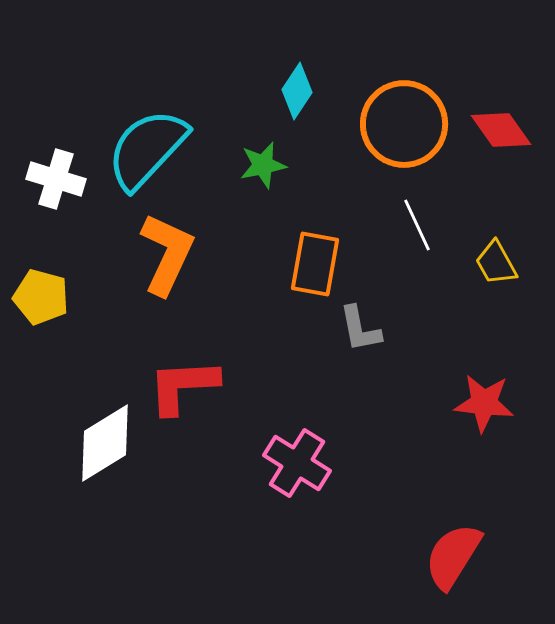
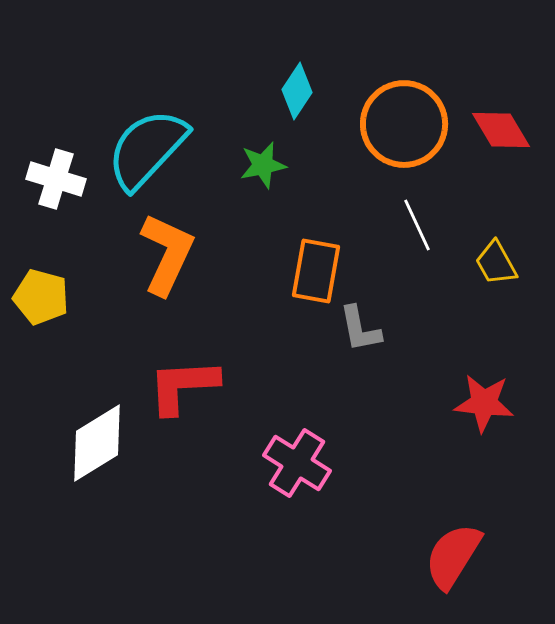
red diamond: rotated 4 degrees clockwise
orange rectangle: moved 1 px right, 7 px down
white diamond: moved 8 px left
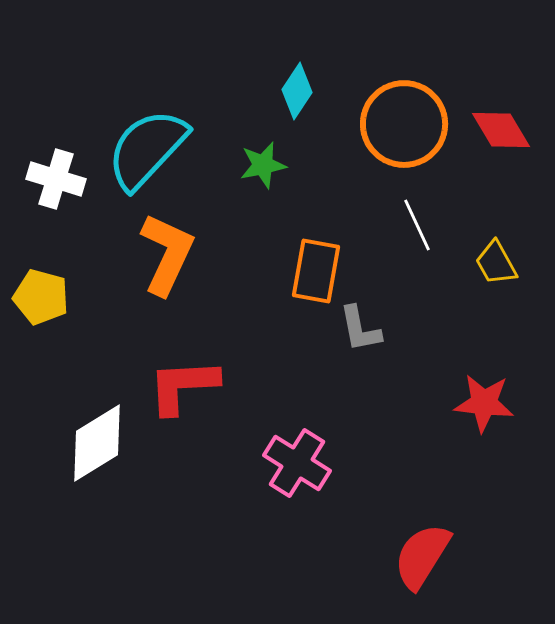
red semicircle: moved 31 px left
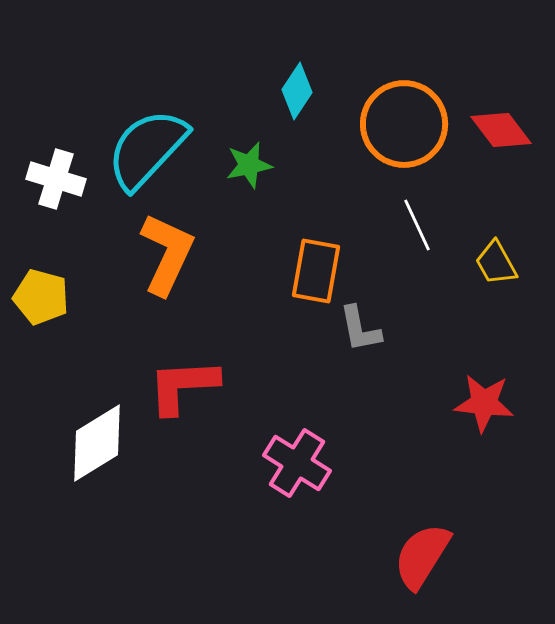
red diamond: rotated 6 degrees counterclockwise
green star: moved 14 px left
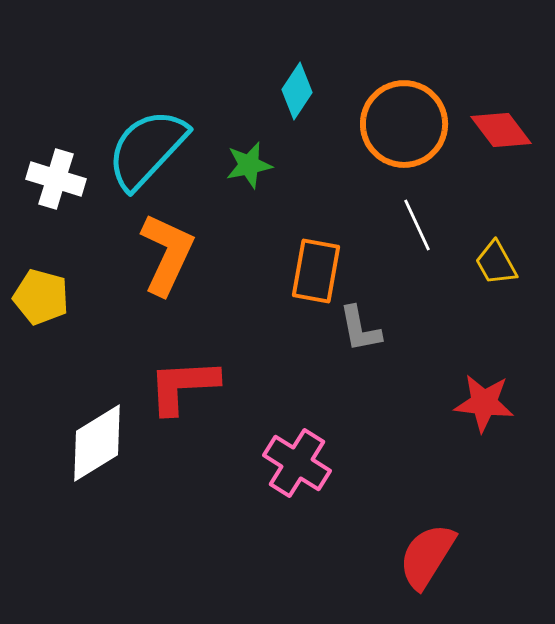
red semicircle: moved 5 px right
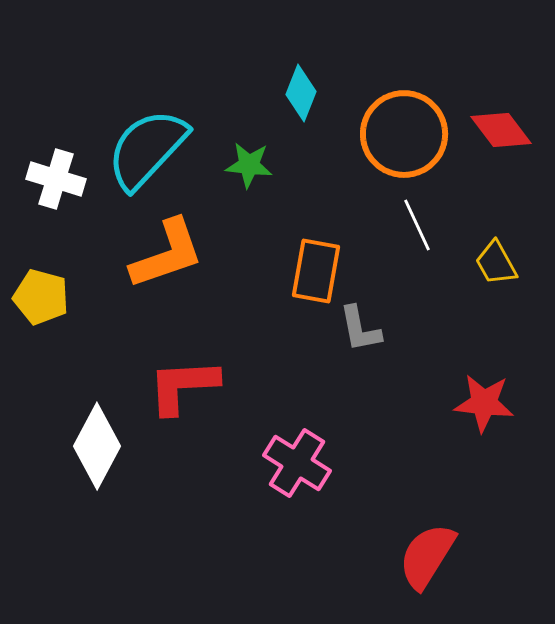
cyan diamond: moved 4 px right, 2 px down; rotated 12 degrees counterclockwise
orange circle: moved 10 px down
green star: rotated 18 degrees clockwise
orange L-shape: rotated 46 degrees clockwise
white diamond: moved 3 px down; rotated 30 degrees counterclockwise
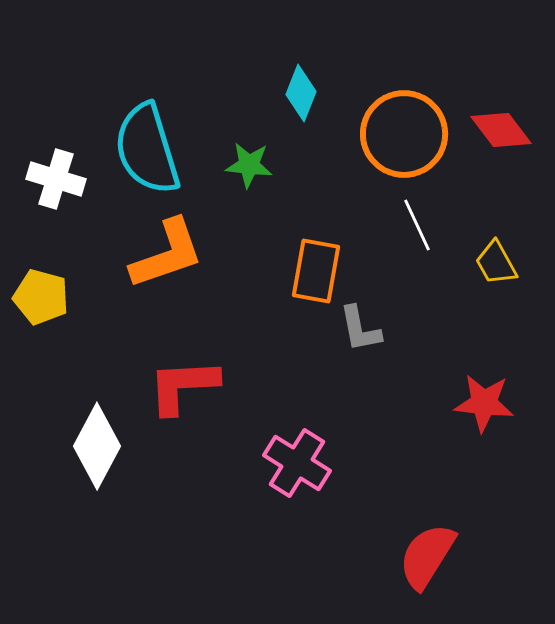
cyan semicircle: rotated 60 degrees counterclockwise
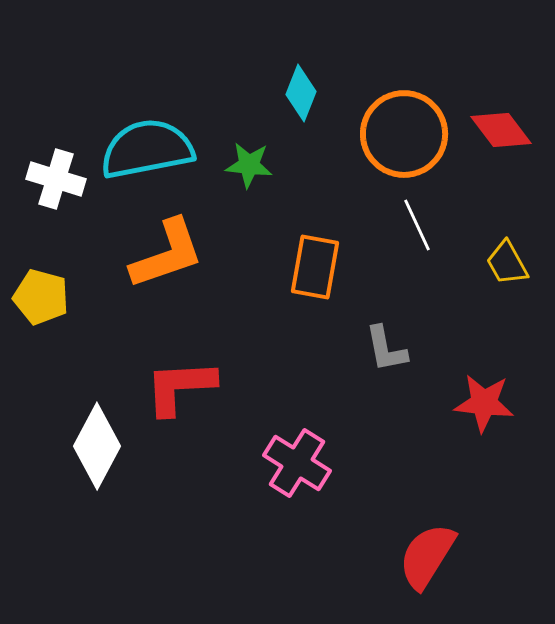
cyan semicircle: rotated 96 degrees clockwise
yellow trapezoid: moved 11 px right
orange rectangle: moved 1 px left, 4 px up
gray L-shape: moved 26 px right, 20 px down
red L-shape: moved 3 px left, 1 px down
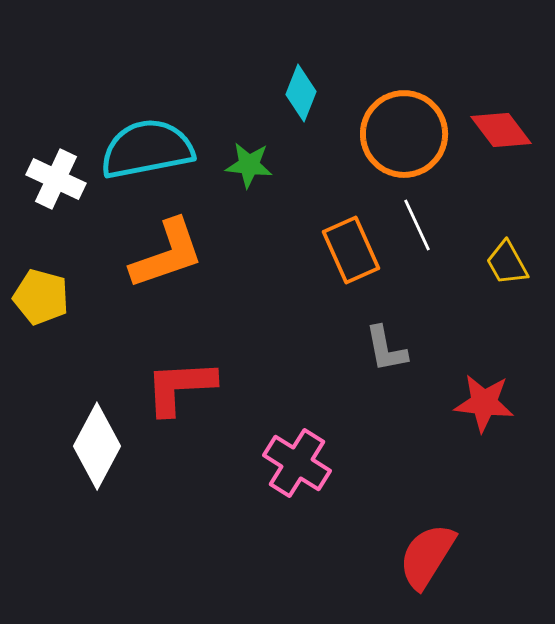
white cross: rotated 8 degrees clockwise
orange rectangle: moved 36 px right, 17 px up; rotated 34 degrees counterclockwise
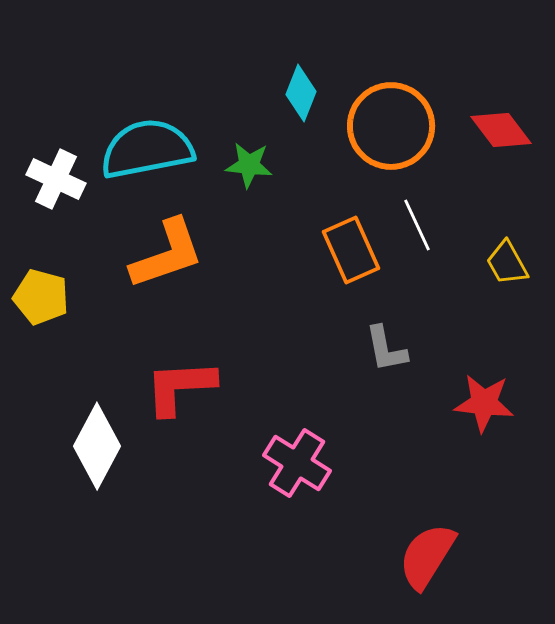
orange circle: moved 13 px left, 8 px up
